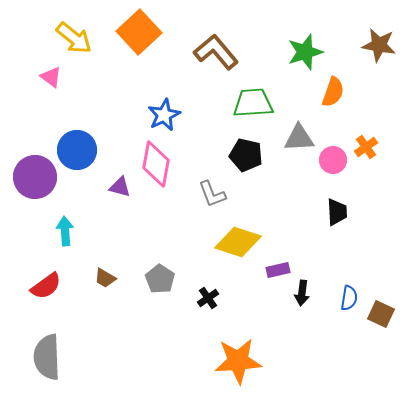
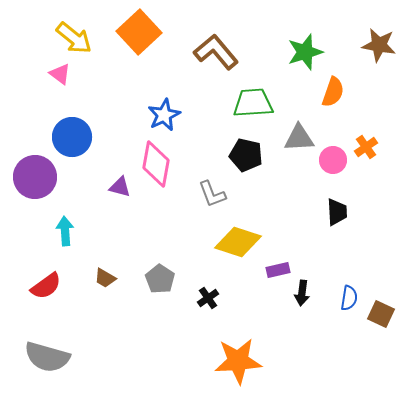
pink triangle: moved 9 px right, 3 px up
blue circle: moved 5 px left, 13 px up
gray semicircle: rotated 72 degrees counterclockwise
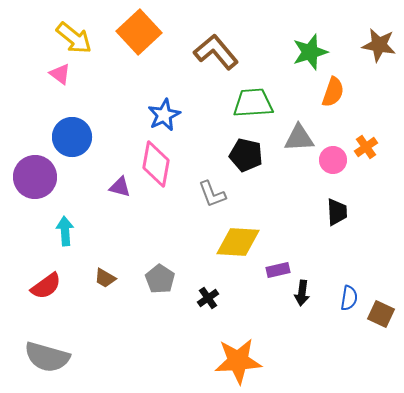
green star: moved 5 px right
yellow diamond: rotated 15 degrees counterclockwise
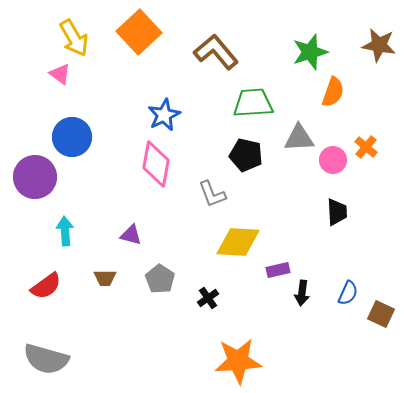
yellow arrow: rotated 21 degrees clockwise
orange cross: rotated 15 degrees counterclockwise
purple triangle: moved 11 px right, 48 px down
brown trapezoid: rotated 30 degrees counterclockwise
blue semicircle: moved 1 px left, 5 px up; rotated 15 degrees clockwise
gray semicircle: moved 1 px left, 2 px down
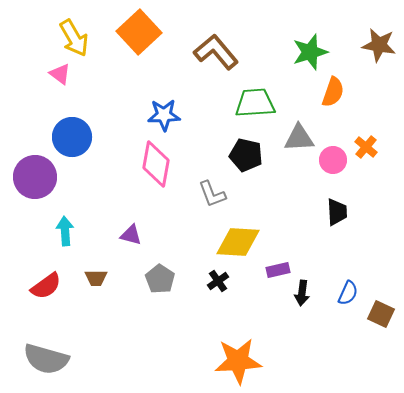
green trapezoid: moved 2 px right
blue star: rotated 24 degrees clockwise
brown trapezoid: moved 9 px left
black cross: moved 10 px right, 17 px up
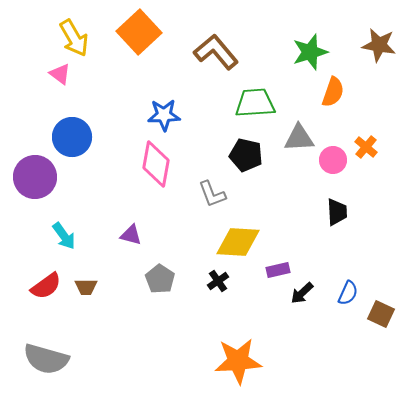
cyan arrow: moved 1 px left, 5 px down; rotated 148 degrees clockwise
brown trapezoid: moved 10 px left, 9 px down
black arrow: rotated 40 degrees clockwise
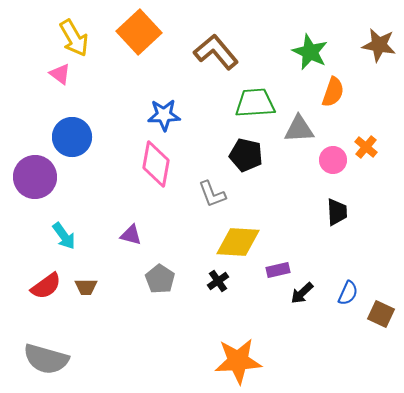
green star: rotated 30 degrees counterclockwise
gray triangle: moved 9 px up
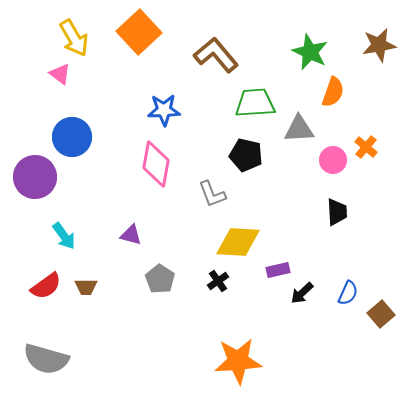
brown star: rotated 20 degrees counterclockwise
brown L-shape: moved 3 px down
blue star: moved 5 px up
brown square: rotated 24 degrees clockwise
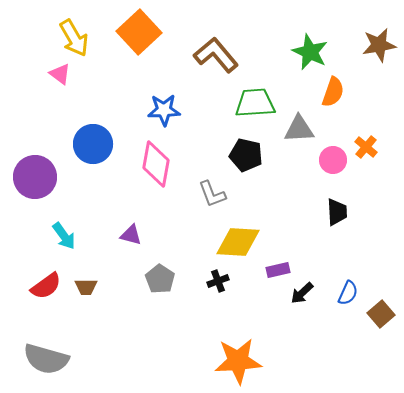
blue circle: moved 21 px right, 7 px down
black cross: rotated 15 degrees clockwise
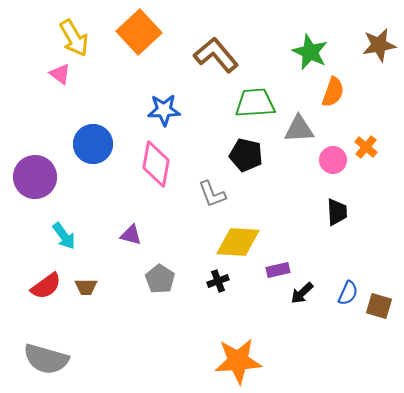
brown square: moved 2 px left, 8 px up; rotated 32 degrees counterclockwise
